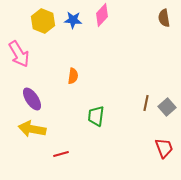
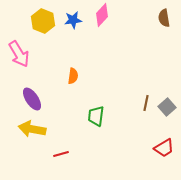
blue star: rotated 12 degrees counterclockwise
red trapezoid: rotated 80 degrees clockwise
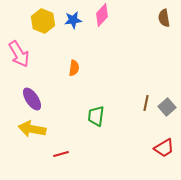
orange semicircle: moved 1 px right, 8 px up
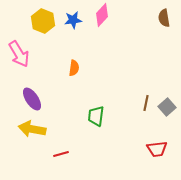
red trapezoid: moved 7 px left, 1 px down; rotated 25 degrees clockwise
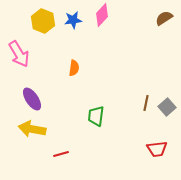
brown semicircle: rotated 66 degrees clockwise
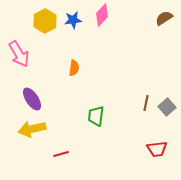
yellow hexagon: moved 2 px right; rotated 10 degrees clockwise
yellow arrow: rotated 24 degrees counterclockwise
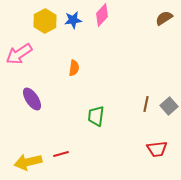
pink arrow: rotated 88 degrees clockwise
brown line: moved 1 px down
gray square: moved 2 px right, 1 px up
yellow arrow: moved 4 px left, 33 px down
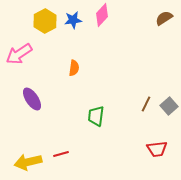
brown line: rotated 14 degrees clockwise
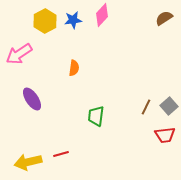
brown line: moved 3 px down
red trapezoid: moved 8 px right, 14 px up
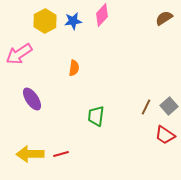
blue star: moved 1 px down
red trapezoid: rotated 40 degrees clockwise
yellow arrow: moved 2 px right, 8 px up; rotated 12 degrees clockwise
